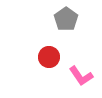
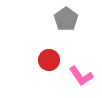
red circle: moved 3 px down
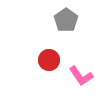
gray pentagon: moved 1 px down
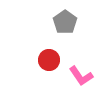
gray pentagon: moved 1 px left, 2 px down
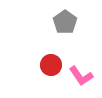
red circle: moved 2 px right, 5 px down
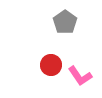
pink L-shape: moved 1 px left
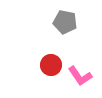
gray pentagon: rotated 25 degrees counterclockwise
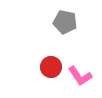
red circle: moved 2 px down
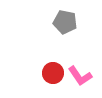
red circle: moved 2 px right, 6 px down
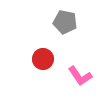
red circle: moved 10 px left, 14 px up
